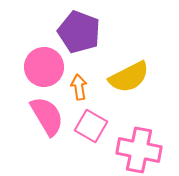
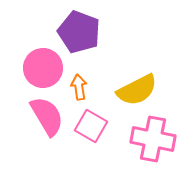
pink circle: moved 1 px left, 1 px down
yellow semicircle: moved 8 px right, 13 px down
pink cross: moved 14 px right, 11 px up
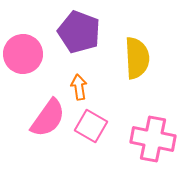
pink circle: moved 20 px left, 14 px up
yellow semicircle: moved 32 px up; rotated 66 degrees counterclockwise
pink semicircle: moved 1 px right, 2 px down; rotated 66 degrees clockwise
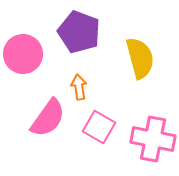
yellow semicircle: moved 3 px right; rotated 12 degrees counterclockwise
pink square: moved 8 px right, 1 px down
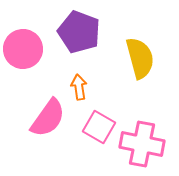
pink circle: moved 5 px up
pink cross: moved 11 px left, 5 px down
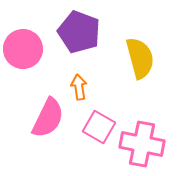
pink semicircle: rotated 9 degrees counterclockwise
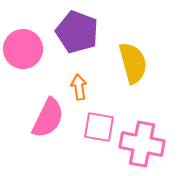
purple pentagon: moved 2 px left
yellow semicircle: moved 7 px left, 5 px down
pink square: rotated 20 degrees counterclockwise
